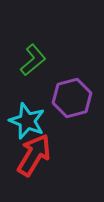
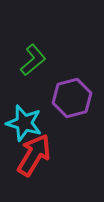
cyan star: moved 3 px left, 2 px down; rotated 6 degrees counterclockwise
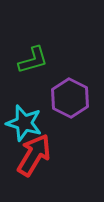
green L-shape: rotated 24 degrees clockwise
purple hexagon: moved 2 px left; rotated 18 degrees counterclockwise
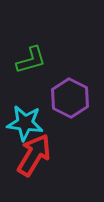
green L-shape: moved 2 px left
cyan star: moved 1 px right; rotated 9 degrees counterclockwise
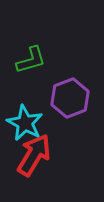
purple hexagon: rotated 12 degrees clockwise
cyan star: rotated 21 degrees clockwise
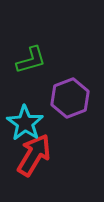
cyan star: rotated 6 degrees clockwise
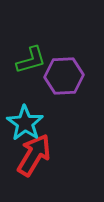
purple hexagon: moved 6 px left, 22 px up; rotated 18 degrees clockwise
